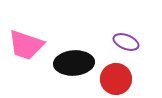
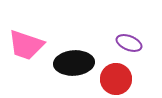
purple ellipse: moved 3 px right, 1 px down
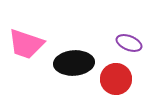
pink trapezoid: moved 1 px up
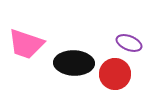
black ellipse: rotated 6 degrees clockwise
red circle: moved 1 px left, 5 px up
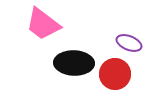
pink trapezoid: moved 17 px right, 20 px up; rotated 18 degrees clockwise
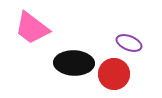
pink trapezoid: moved 11 px left, 4 px down
red circle: moved 1 px left
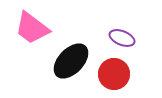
purple ellipse: moved 7 px left, 5 px up
black ellipse: moved 3 px left, 2 px up; rotated 48 degrees counterclockwise
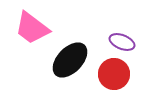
purple ellipse: moved 4 px down
black ellipse: moved 1 px left, 1 px up
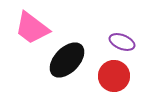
black ellipse: moved 3 px left
red circle: moved 2 px down
